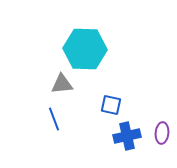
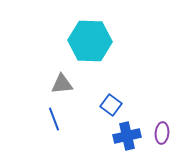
cyan hexagon: moved 5 px right, 8 px up
blue square: rotated 25 degrees clockwise
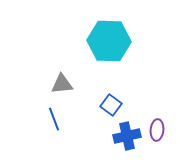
cyan hexagon: moved 19 px right
purple ellipse: moved 5 px left, 3 px up
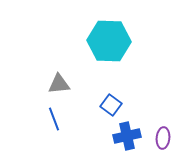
gray triangle: moved 3 px left
purple ellipse: moved 6 px right, 8 px down
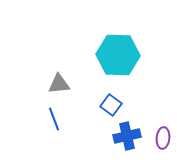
cyan hexagon: moved 9 px right, 14 px down
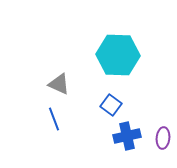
gray triangle: rotated 30 degrees clockwise
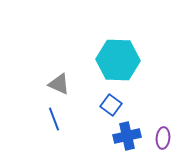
cyan hexagon: moved 5 px down
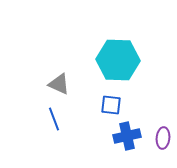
blue square: rotated 30 degrees counterclockwise
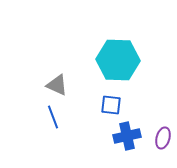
gray triangle: moved 2 px left, 1 px down
blue line: moved 1 px left, 2 px up
purple ellipse: rotated 10 degrees clockwise
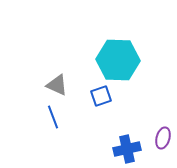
blue square: moved 10 px left, 9 px up; rotated 25 degrees counterclockwise
blue cross: moved 13 px down
